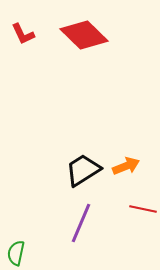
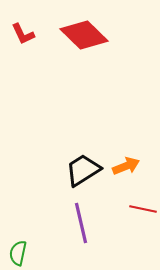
purple line: rotated 36 degrees counterclockwise
green semicircle: moved 2 px right
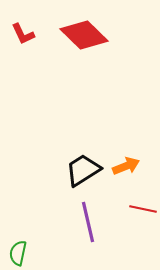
purple line: moved 7 px right, 1 px up
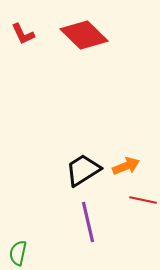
red line: moved 9 px up
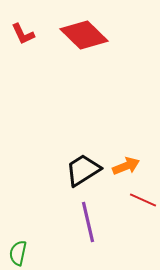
red line: rotated 12 degrees clockwise
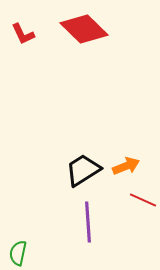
red diamond: moved 6 px up
purple line: rotated 9 degrees clockwise
